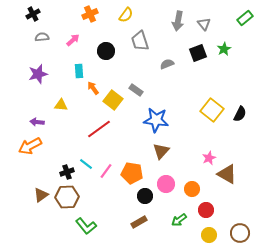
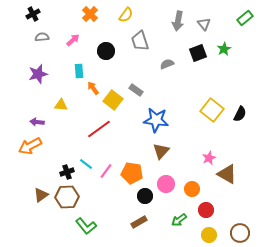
orange cross at (90, 14): rotated 21 degrees counterclockwise
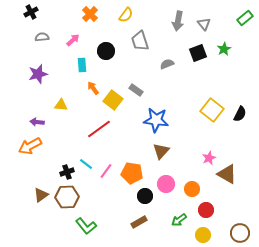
black cross at (33, 14): moved 2 px left, 2 px up
cyan rectangle at (79, 71): moved 3 px right, 6 px up
yellow circle at (209, 235): moved 6 px left
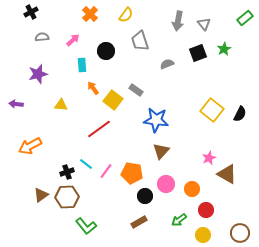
purple arrow at (37, 122): moved 21 px left, 18 px up
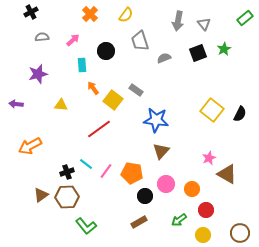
gray semicircle at (167, 64): moved 3 px left, 6 px up
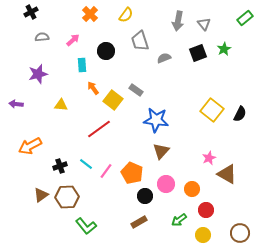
black cross at (67, 172): moved 7 px left, 6 px up
orange pentagon at (132, 173): rotated 15 degrees clockwise
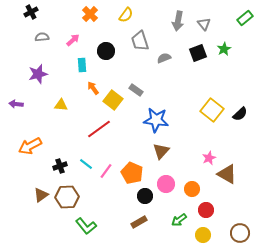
black semicircle at (240, 114): rotated 21 degrees clockwise
